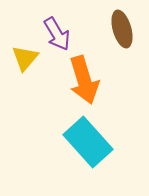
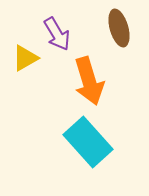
brown ellipse: moved 3 px left, 1 px up
yellow triangle: rotated 20 degrees clockwise
orange arrow: moved 5 px right, 1 px down
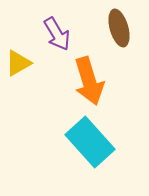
yellow triangle: moved 7 px left, 5 px down
cyan rectangle: moved 2 px right
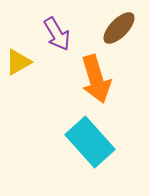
brown ellipse: rotated 60 degrees clockwise
yellow triangle: moved 1 px up
orange arrow: moved 7 px right, 2 px up
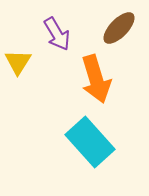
yellow triangle: rotated 28 degrees counterclockwise
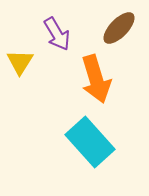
yellow triangle: moved 2 px right
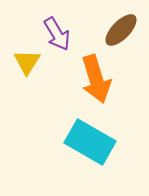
brown ellipse: moved 2 px right, 2 px down
yellow triangle: moved 7 px right
cyan rectangle: rotated 18 degrees counterclockwise
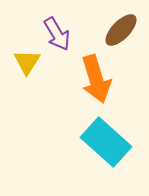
cyan rectangle: moved 16 px right; rotated 12 degrees clockwise
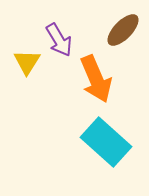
brown ellipse: moved 2 px right
purple arrow: moved 2 px right, 6 px down
orange arrow: rotated 6 degrees counterclockwise
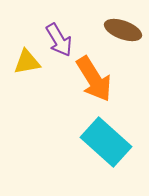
brown ellipse: rotated 66 degrees clockwise
yellow triangle: rotated 48 degrees clockwise
orange arrow: moved 2 px left; rotated 9 degrees counterclockwise
